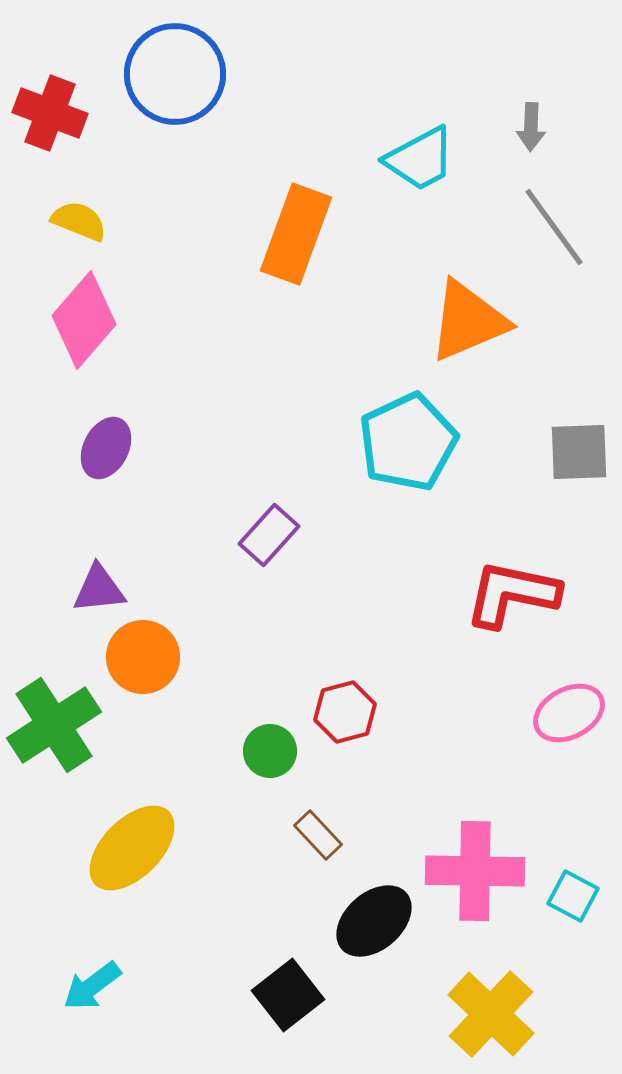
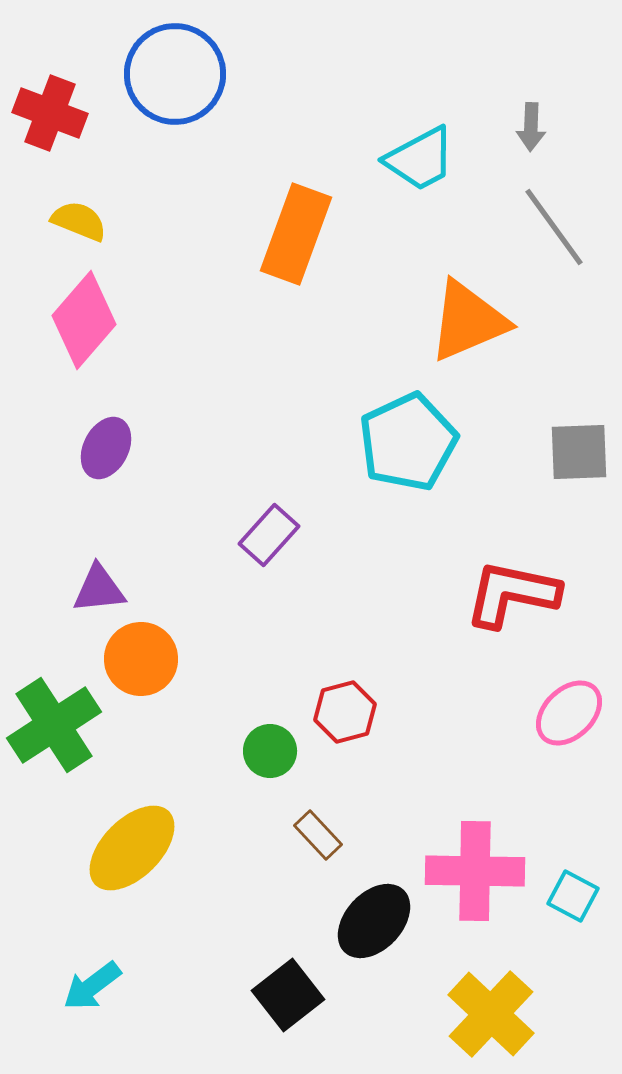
orange circle: moved 2 px left, 2 px down
pink ellipse: rotated 16 degrees counterclockwise
black ellipse: rotated 6 degrees counterclockwise
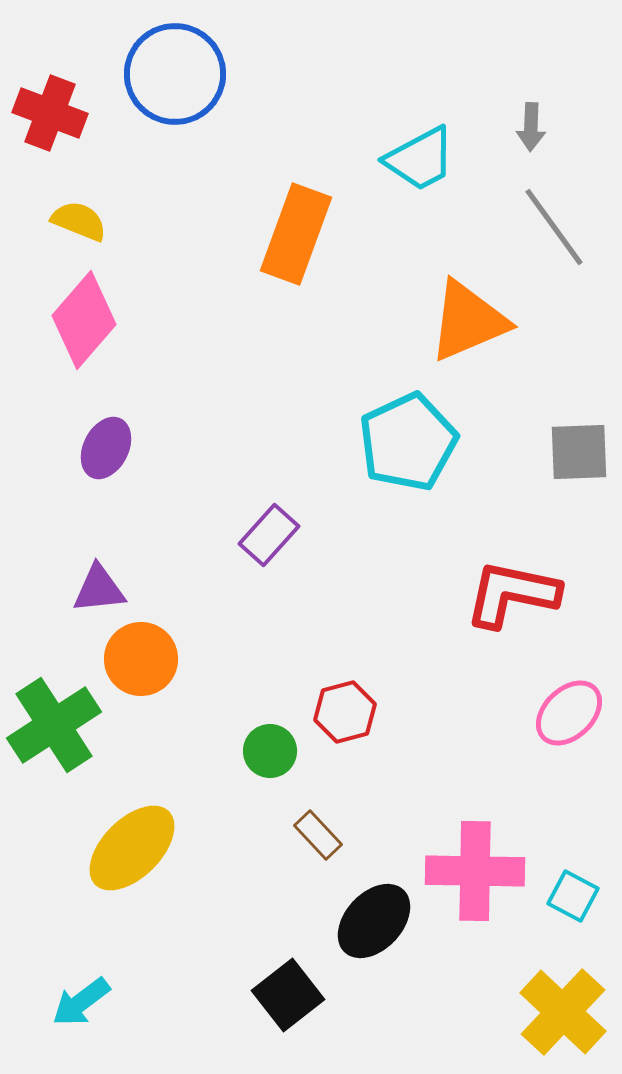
cyan arrow: moved 11 px left, 16 px down
yellow cross: moved 72 px right, 2 px up
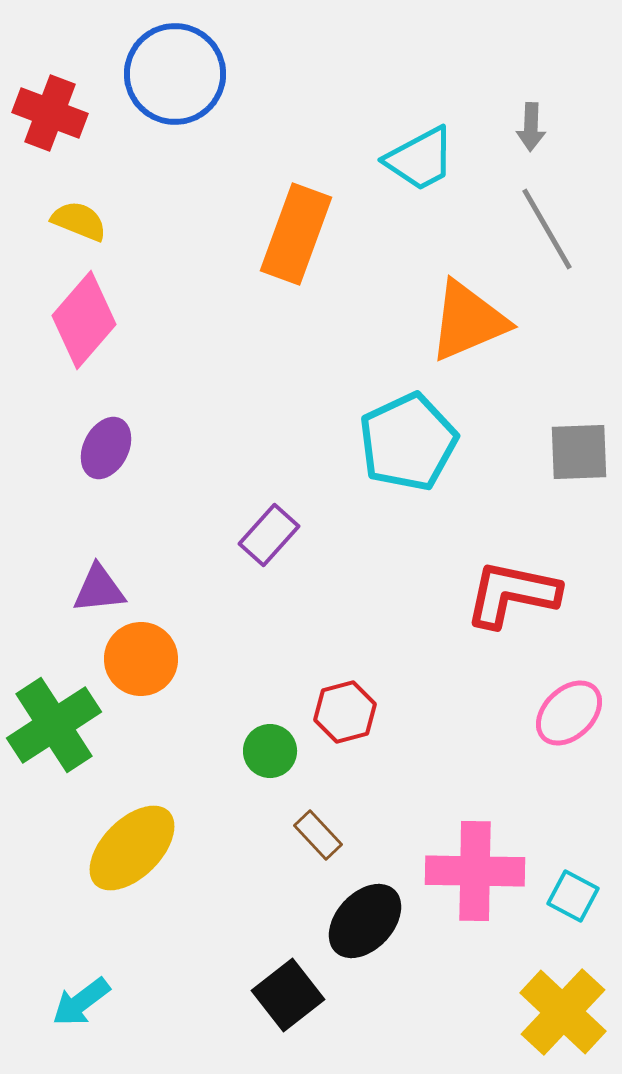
gray line: moved 7 px left, 2 px down; rotated 6 degrees clockwise
black ellipse: moved 9 px left
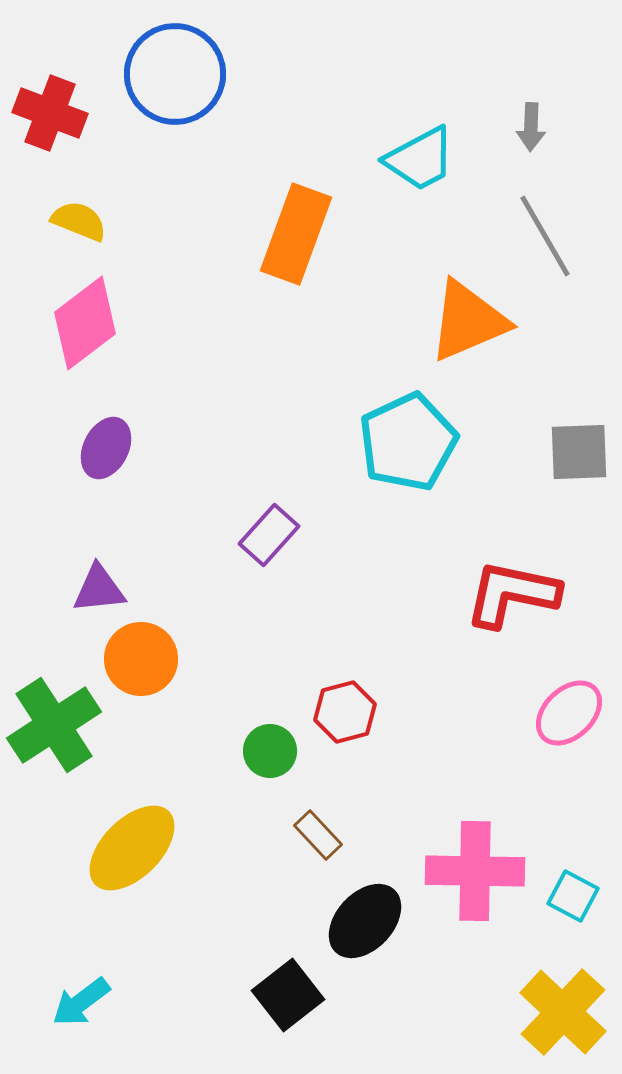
gray line: moved 2 px left, 7 px down
pink diamond: moved 1 px right, 3 px down; rotated 12 degrees clockwise
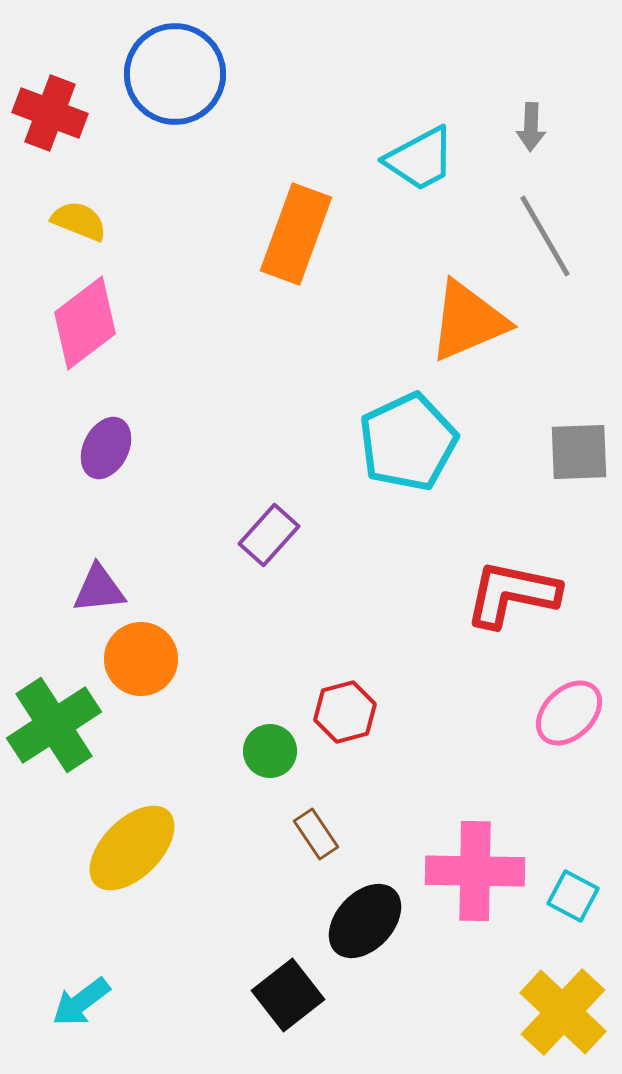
brown rectangle: moved 2 px left, 1 px up; rotated 9 degrees clockwise
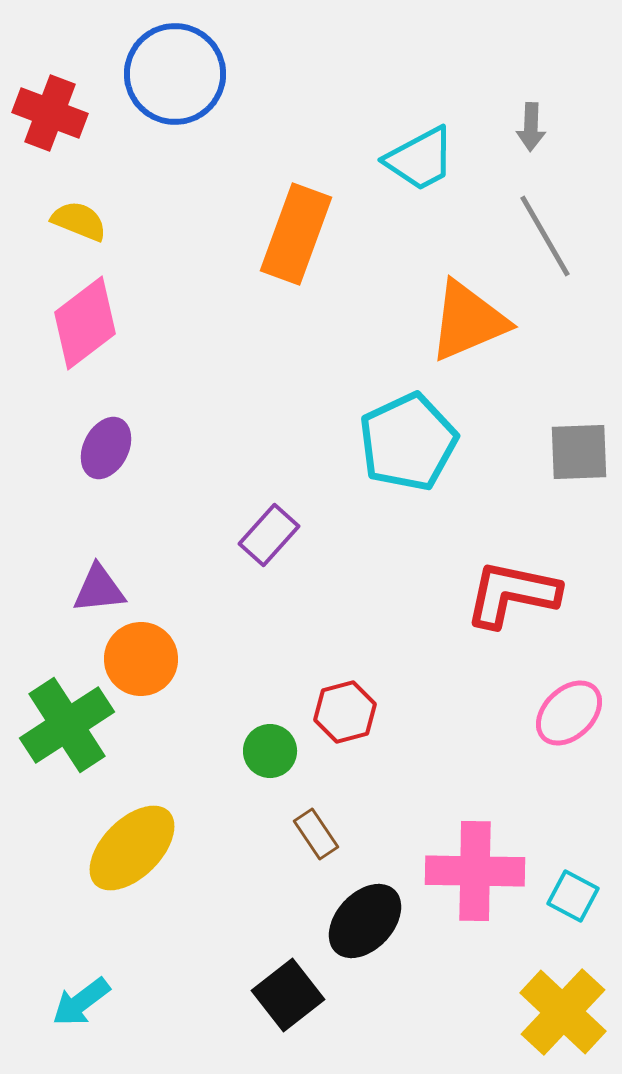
green cross: moved 13 px right
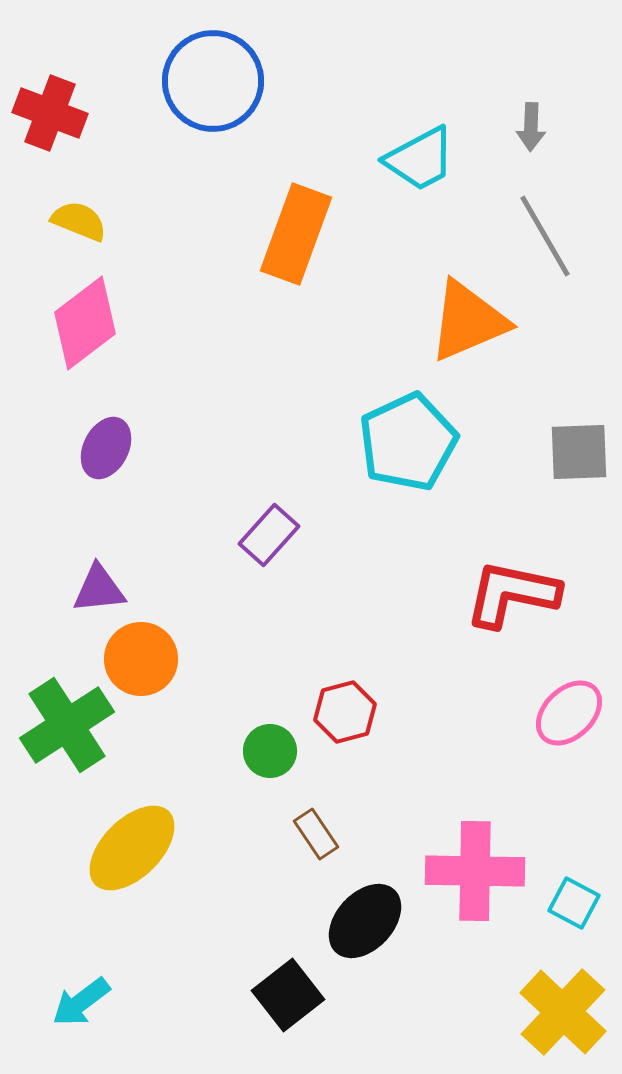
blue circle: moved 38 px right, 7 px down
cyan square: moved 1 px right, 7 px down
